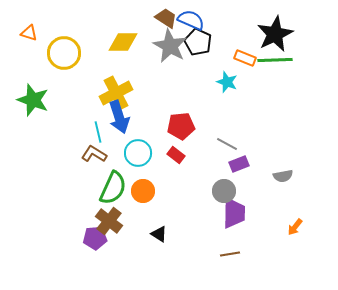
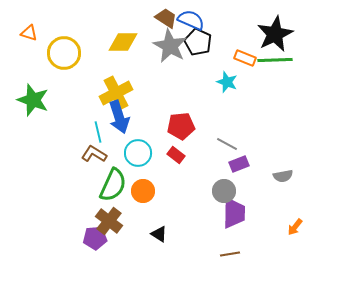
green semicircle: moved 3 px up
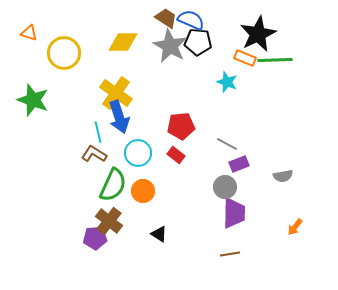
black star: moved 17 px left
black pentagon: rotated 20 degrees counterclockwise
yellow cross: rotated 28 degrees counterclockwise
gray circle: moved 1 px right, 4 px up
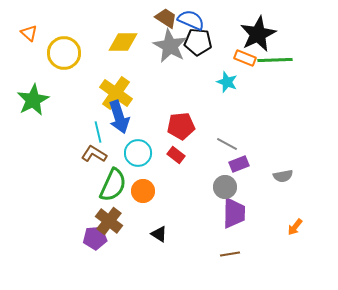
orange triangle: rotated 24 degrees clockwise
green star: rotated 24 degrees clockwise
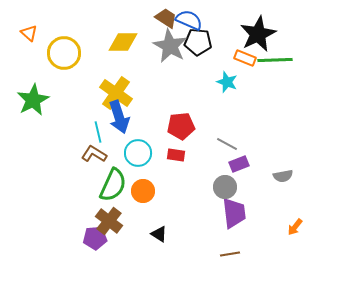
blue semicircle: moved 2 px left
red rectangle: rotated 30 degrees counterclockwise
purple trapezoid: rotated 8 degrees counterclockwise
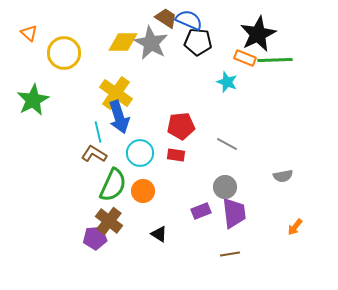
gray star: moved 19 px left, 3 px up
cyan circle: moved 2 px right
purple rectangle: moved 38 px left, 47 px down
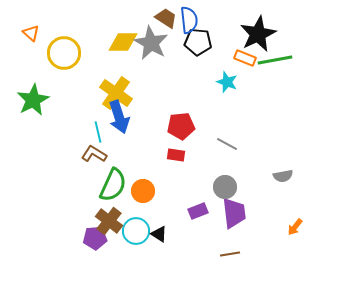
blue semicircle: rotated 60 degrees clockwise
orange triangle: moved 2 px right
green line: rotated 8 degrees counterclockwise
cyan circle: moved 4 px left, 78 px down
purple rectangle: moved 3 px left
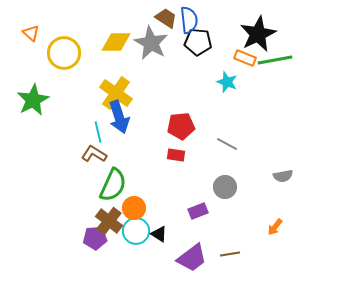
yellow diamond: moved 7 px left
orange circle: moved 9 px left, 17 px down
purple trapezoid: moved 42 px left, 45 px down; rotated 60 degrees clockwise
orange arrow: moved 20 px left
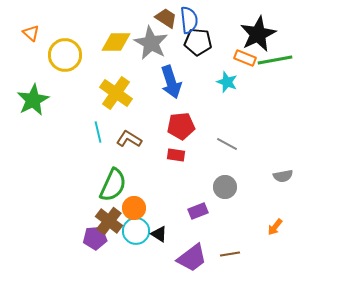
yellow circle: moved 1 px right, 2 px down
blue arrow: moved 52 px right, 35 px up
brown L-shape: moved 35 px right, 15 px up
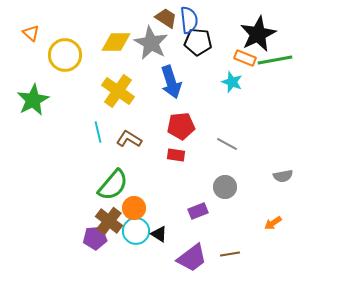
cyan star: moved 5 px right
yellow cross: moved 2 px right, 2 px up
green semicircle: rotated 16 degrees clockwise
orange arrow: moved 2 px left, 4 px up; rotated 18 degrees clockwise
